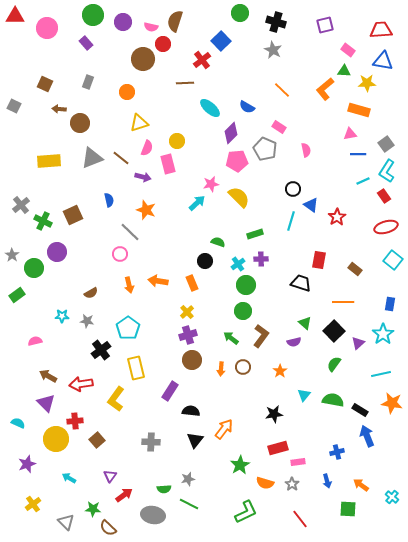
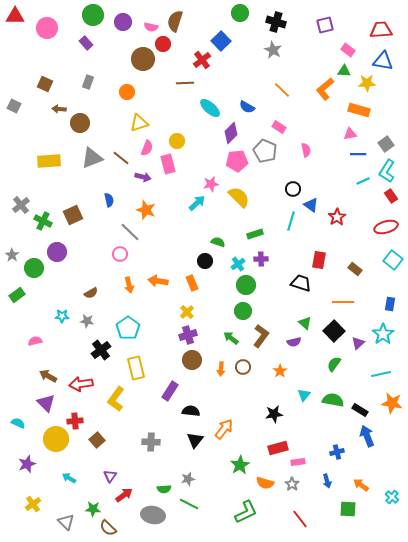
gray pentagon at (265, 149): moved 2 px down
red rectangle at (384, 196): moved 7 px right
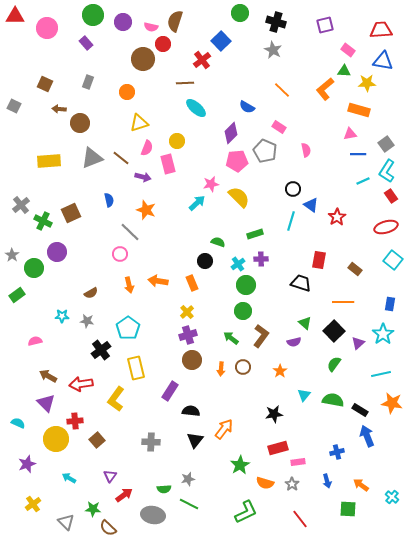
cyan ellipse at (210, 108): moved 14 px left
brown square at (73, 215): moved 2 px left, 2 px up
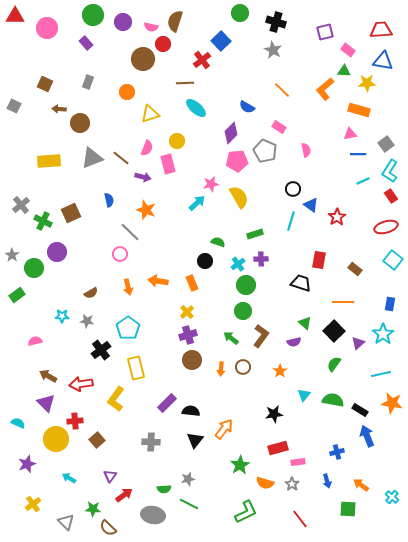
purple square at (325, 25): moved 7 px down
yellow triangle at (139, 123): moved 11 px right, 9 px up
cyan L-shape at (387, 171): moved 3 px right
yellow semicircle at (239, 197): rotated 15 degrees clockwise
orange arrow at (129, 285): moved 1 px left, 2 px down
purple rectangle at (170, 391): moved 3 px left, 12 px down; rotated 12 degrees clockwise
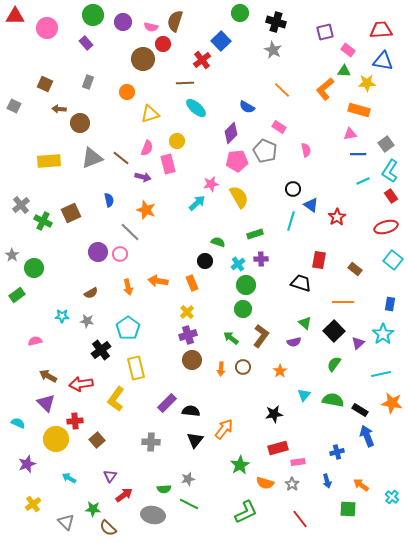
purple circle at (57, 252): moved 41 px right
green circle at (243, 311): moved 2 px up
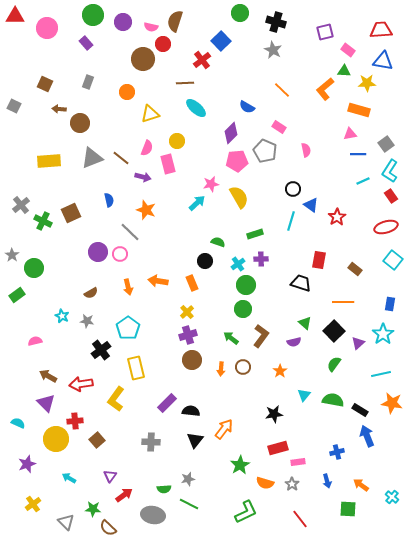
cyan star at (62, 316): rotated 24 degrees clockwise
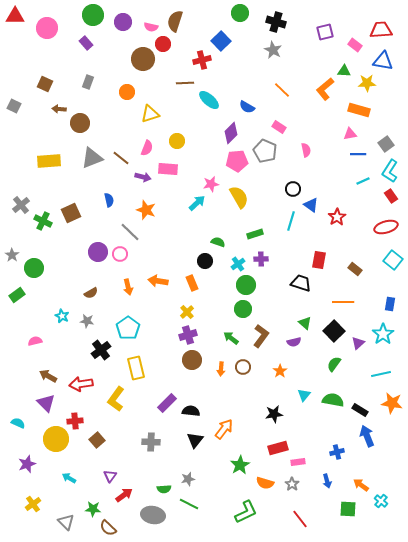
pink rectangle at (348, 50): moved 7 px right, 5 px up
red cross at (202, 60): rotated 24 degrees clockwise
cyan ellipse at (196, 108): moved 13 px right, 8 px up
pink rectangle at (168, 164): moved 5 px down; rotated 72 degrees counterclockwise
cyan cross at (392, 497): moved 11 px left, 4 px down
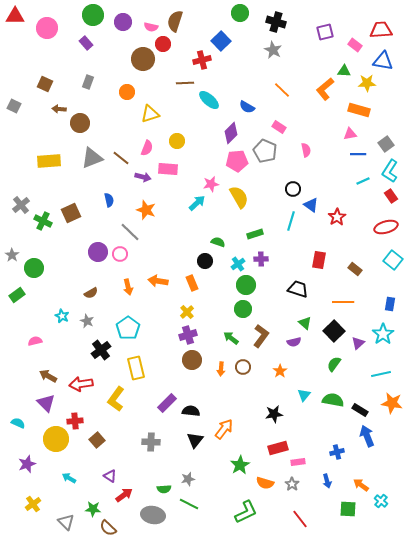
black trapezoid at (301, 283): moved 3 px left, 6 px down
gray star at (87, 321): rotated 16 degrees clockwise
purple triangle at (110, 476): rotated 32 degrees counterclockwise
